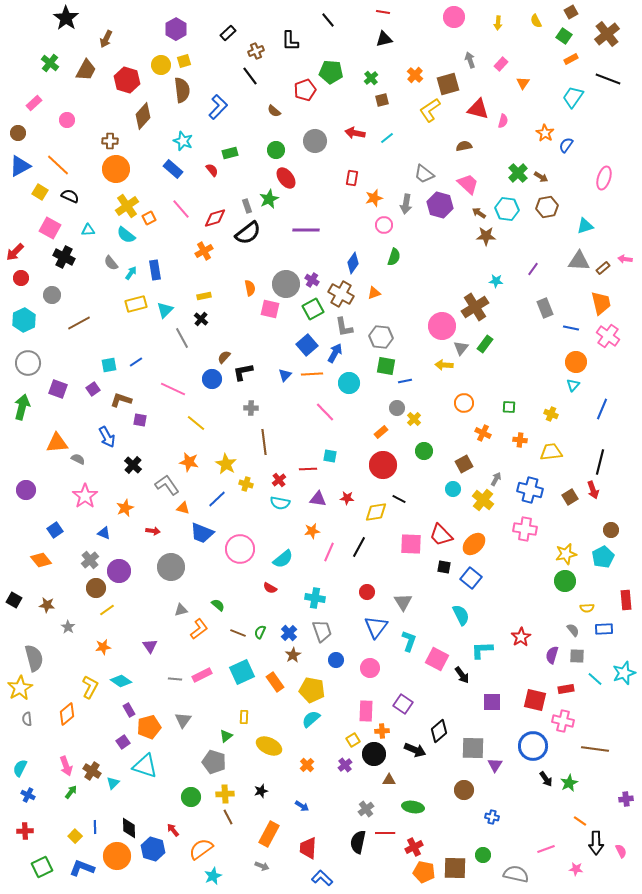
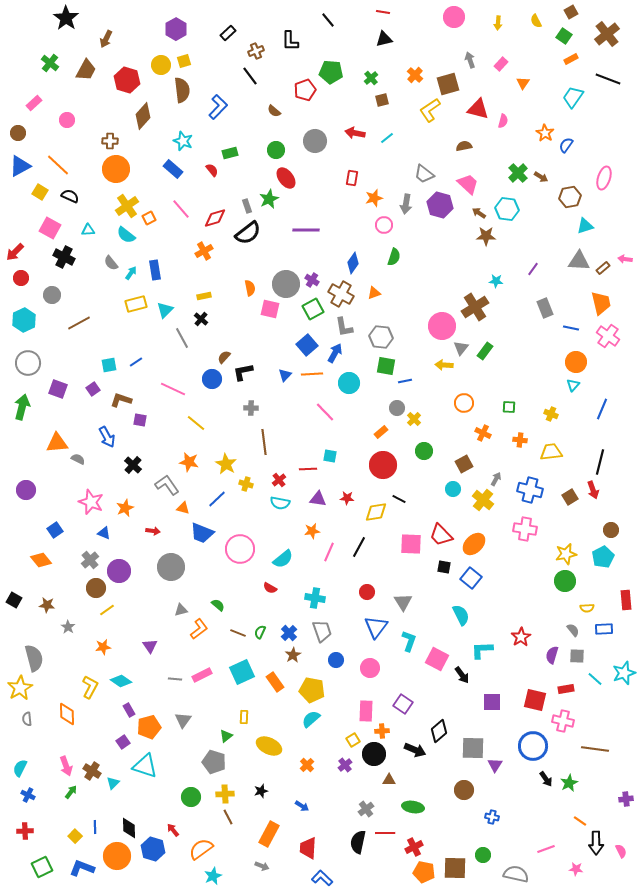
brown hexagon at (547, 207): moved 23 px right, 10 px up
green rectangle at (485, 344): moved 7 px down
pink star at (85, 496): moved 6 px right, 6 px down; rotated 15 degrees counterclockwise
orange diamond at (67, 714): rotated 50 degrees counterclockwise
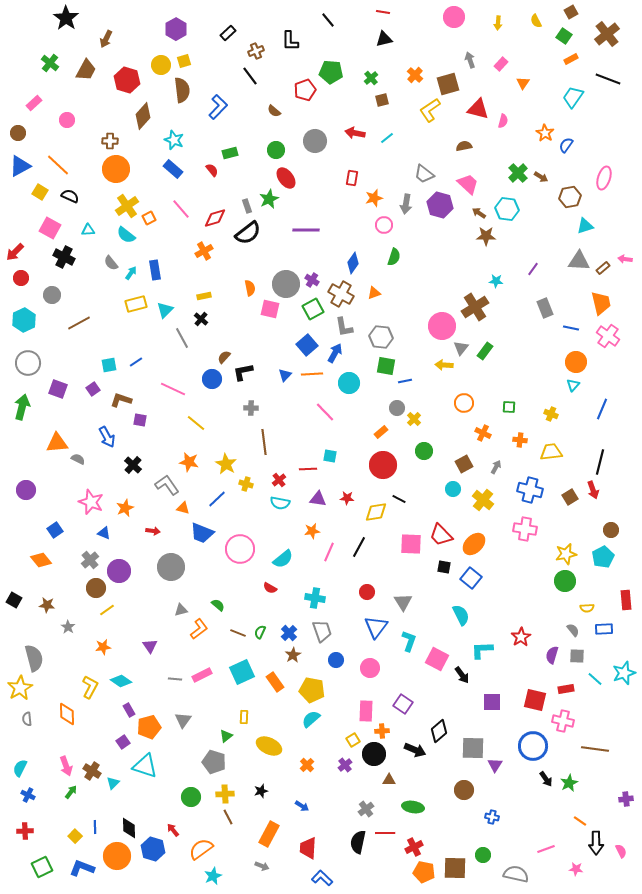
cyan star at (183, 141): moved 9 px left, 1 px up
gray arrow at (496, 479): moved 12 px up
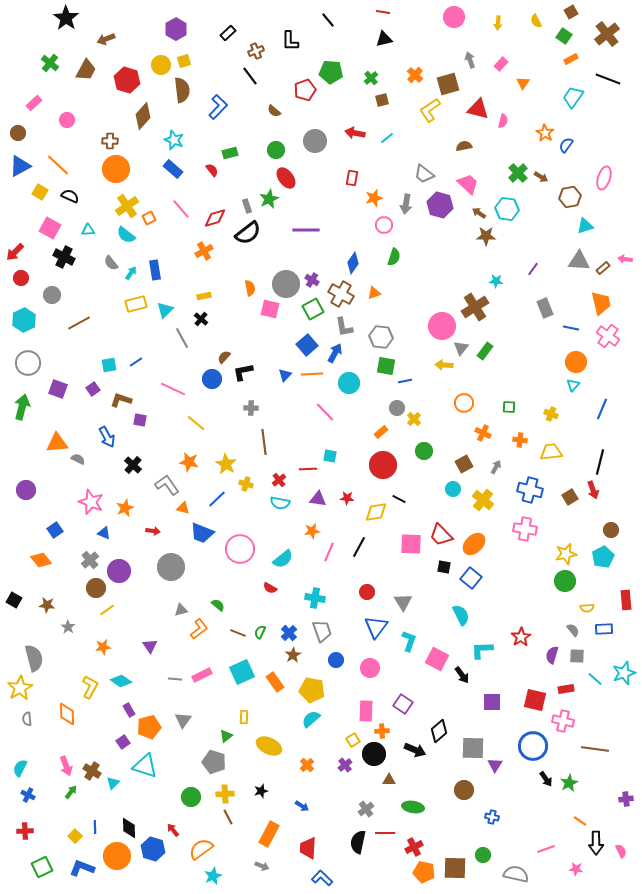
brown arrow at (106, 39): rotated 42 degrees clockwise
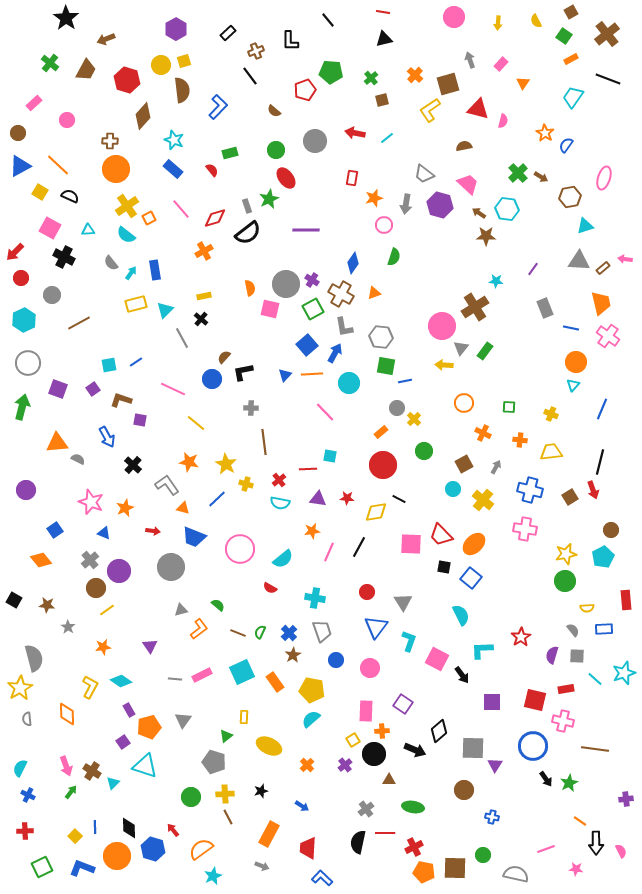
blue trapezoid at (202, 533): moved 8 px left, 4 px down
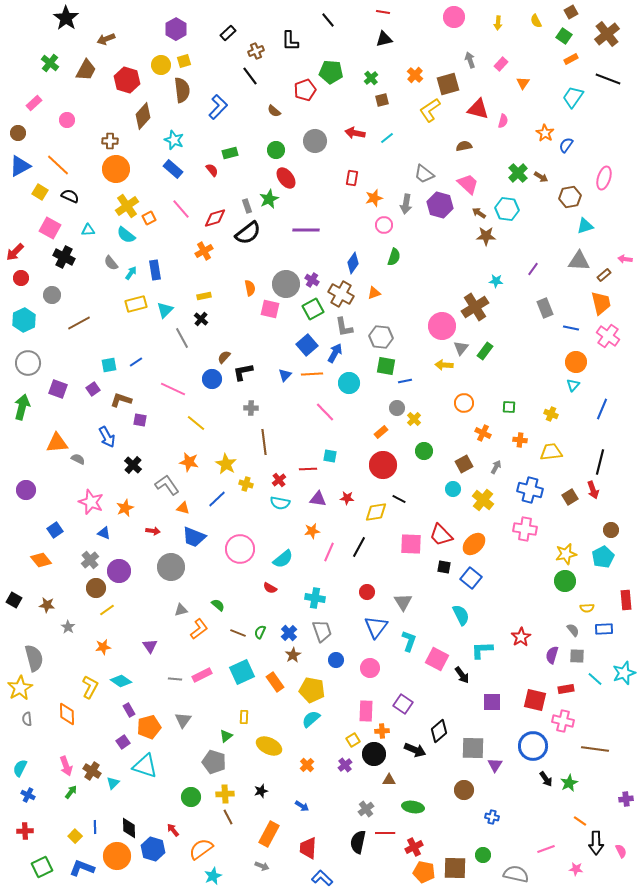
brown rectangle at (603, 268): moved 1 px right, 7 px down
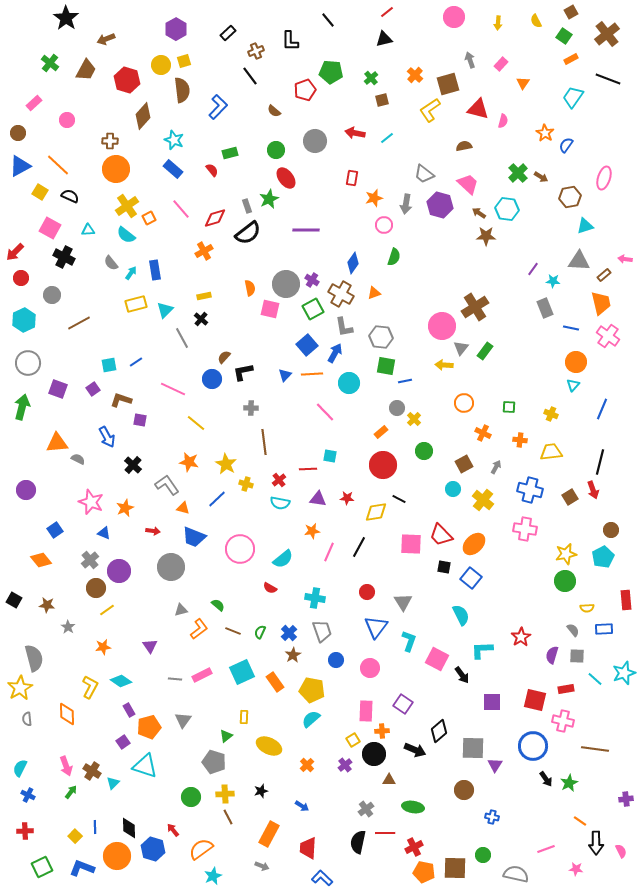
red line at (383, 12): moved 4 px right; rotated 48 degrees counterclockwise
cyan star at (496, 281): moved 57 px right
brown line at (238, 633): moved 5 px left, 2 px up
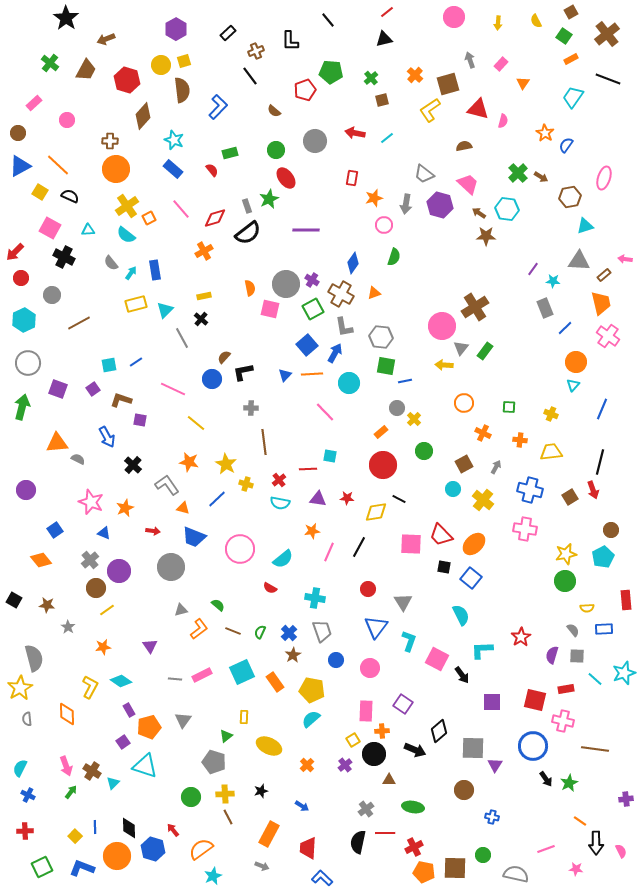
blue line at (571, 328): moved 6 px left; rotated 56 degrees counterclockwise
red circle at (367, 592): moved 1 px right, 3 px up
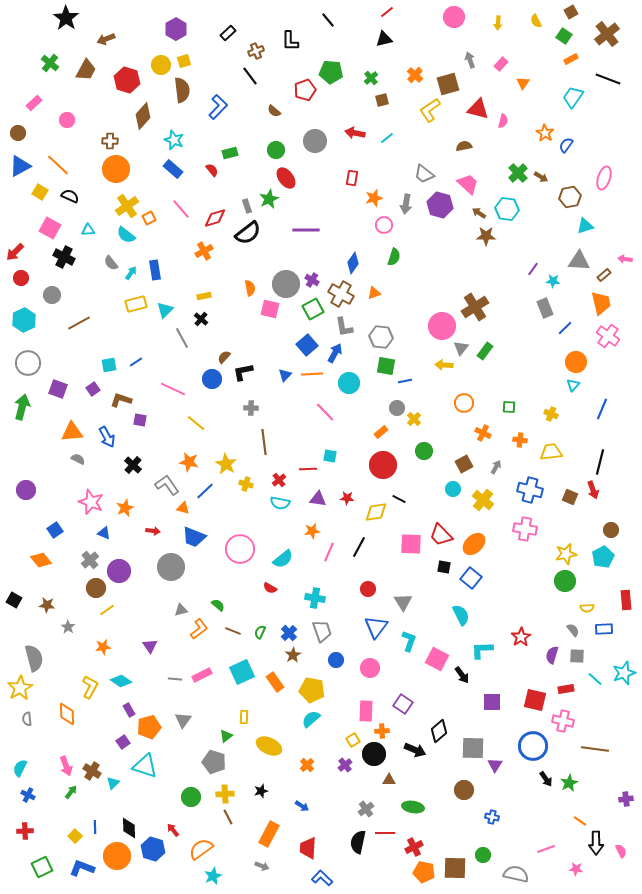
orange triangle at (57, 443): moved 15 px right, 11 px up
brown square at (570, 497): rotated 35 degrees counterclockwise
blue line at (217, 499): moved 12 px left, 8 px up
